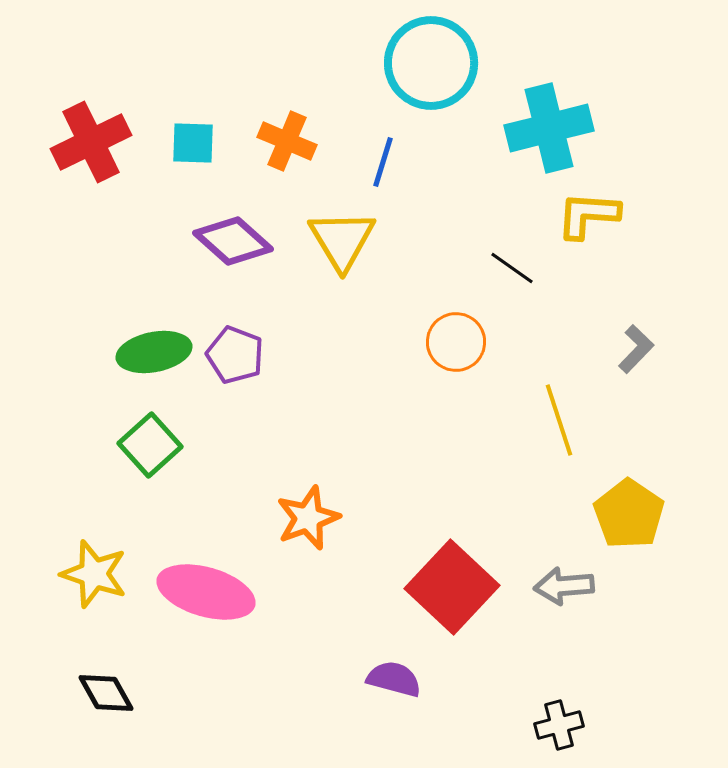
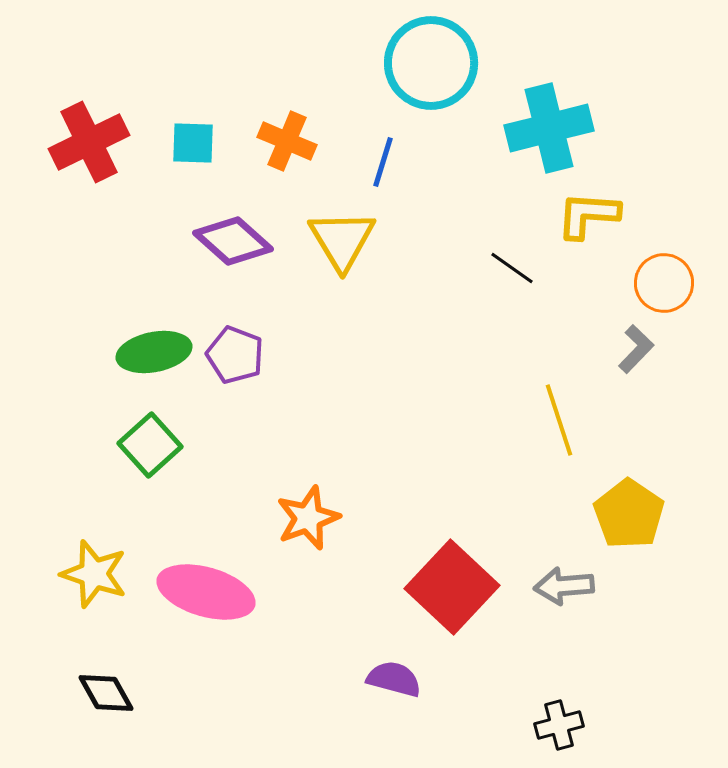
red cross: moved 2 px left
orange circle: moved 208 px right, 59 px up
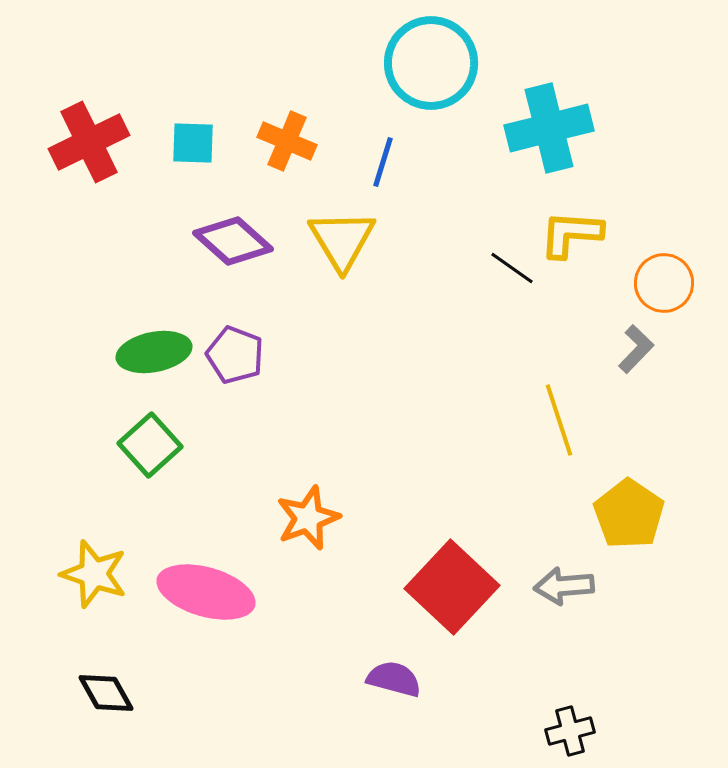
yellow L-shape: moved 17 px left, 19 px down
black cross: moved 11 px right, 6 px down
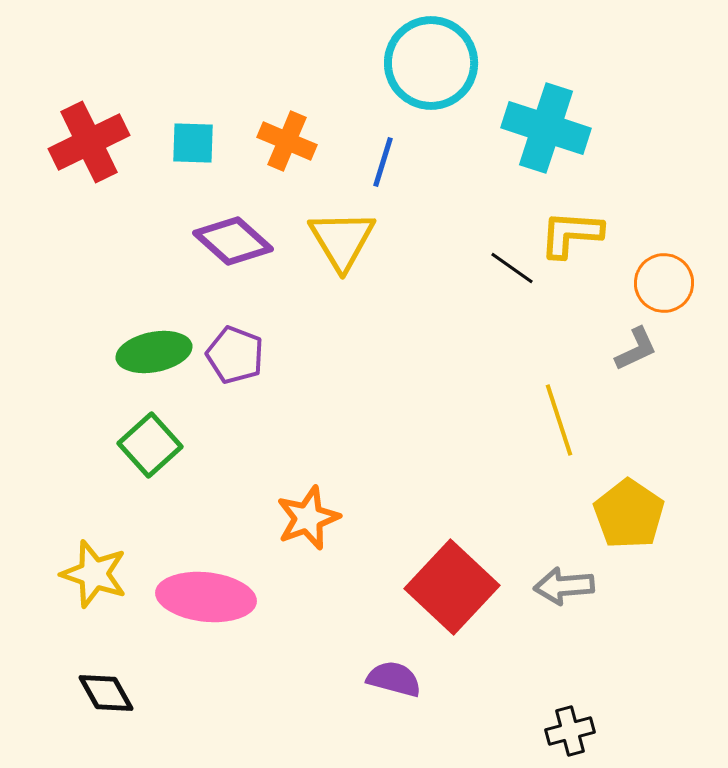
cyan cross: moved 3 px left; rotated 32 degrees clockwise
gray L-shape: rotated 21 degrees clockwise
pink ellipse: moved 5 px down; rotated 10 degrees counterclockwise
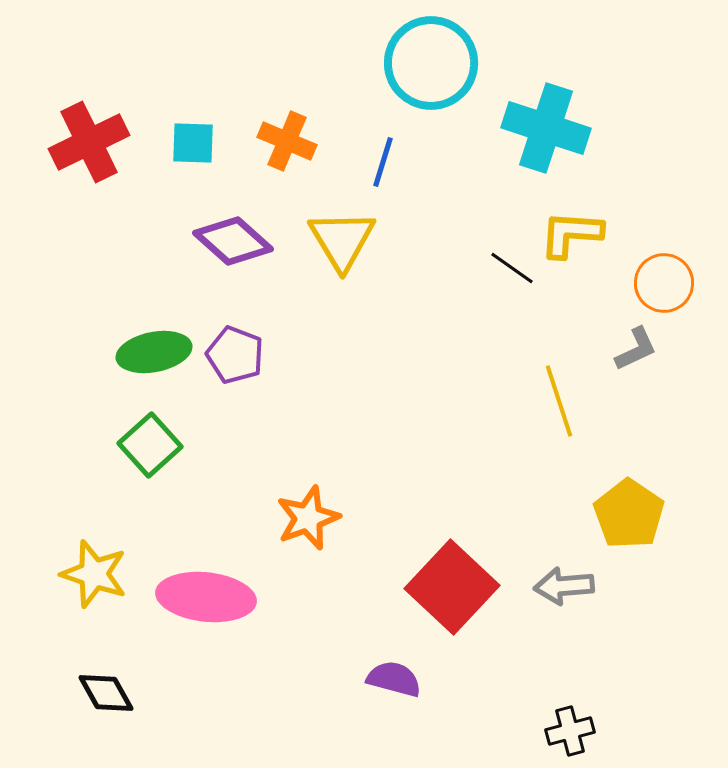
yellow line: moved 19 px up
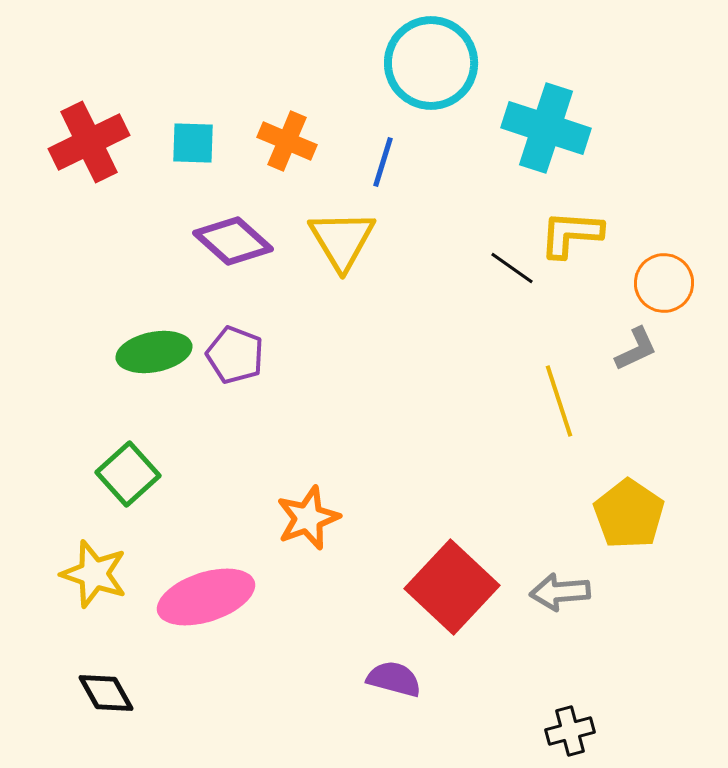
green square: moved 22 px left, 29 px down
gray arrow: moved 4 px left, 6 px down
pink ellipse: rotated 24 degrees counterclockwise
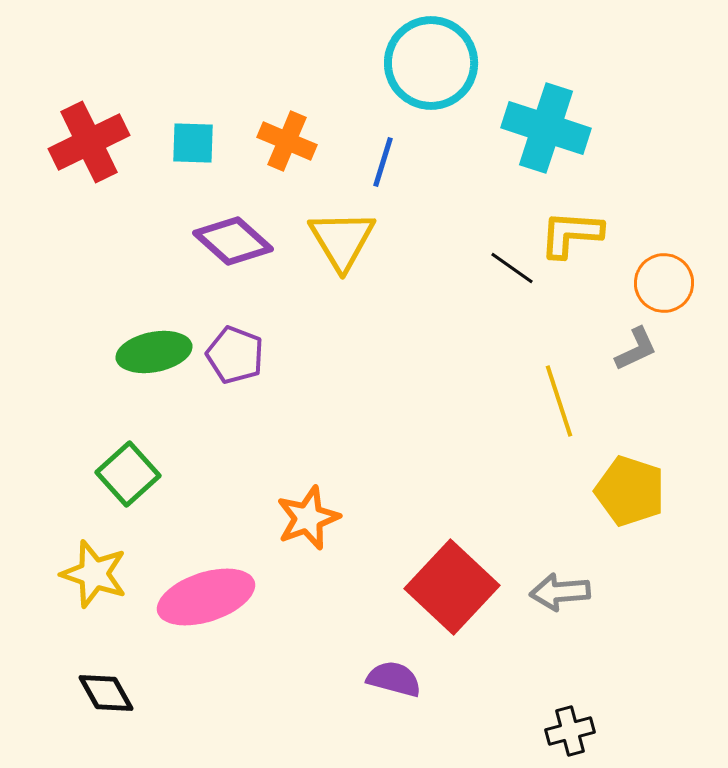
yellow pentagon: moved 1 px right, 23 px up; rotated 16 degrees counterclockwise
